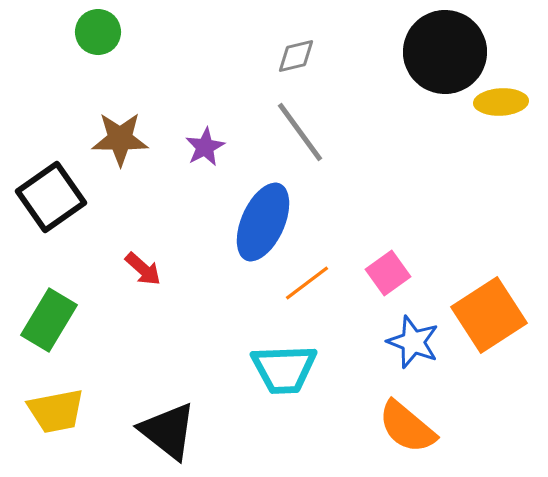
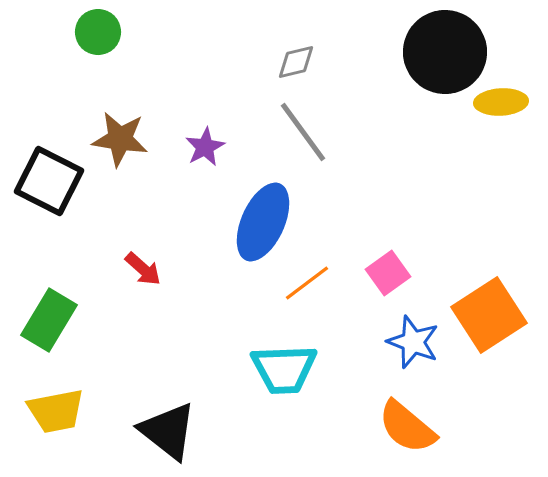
gray diamond: moved 6 px down
gray line: moved 3 px right
brown star: rotated 8 degrees clockwise
black square: moved 2 px left, 16 px up; rotated 28 degrees counterclockwise
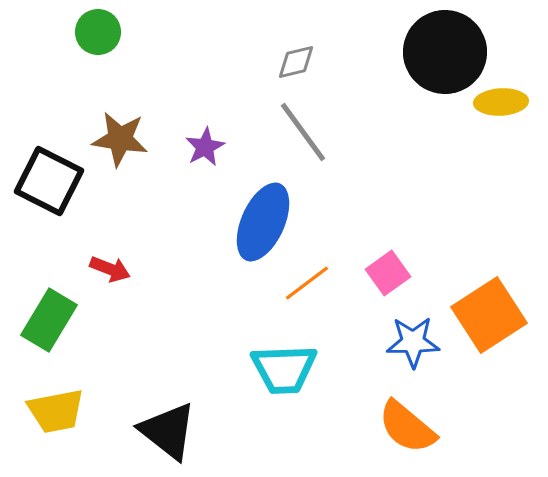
red arrow: moved 33 px left; rotated 21 degrees counterclockwise
blue star: rotated 22 degrees counterclockwise
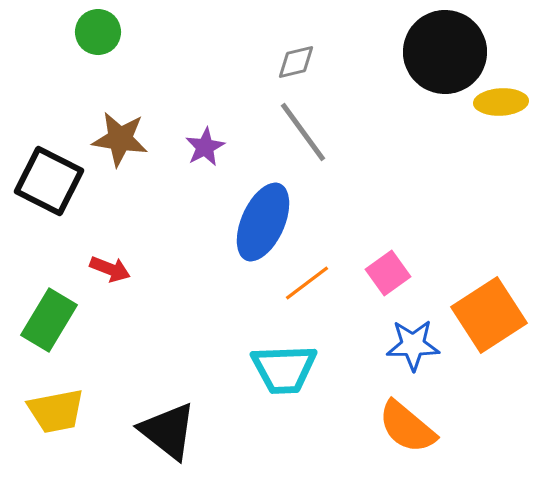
blue star: moved 3 px down
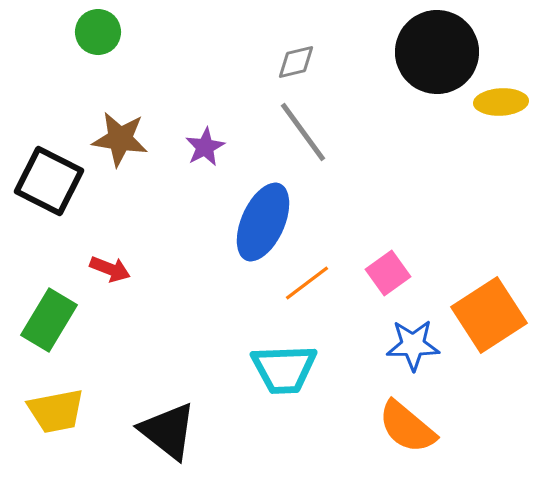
black circle: moved 8 px left
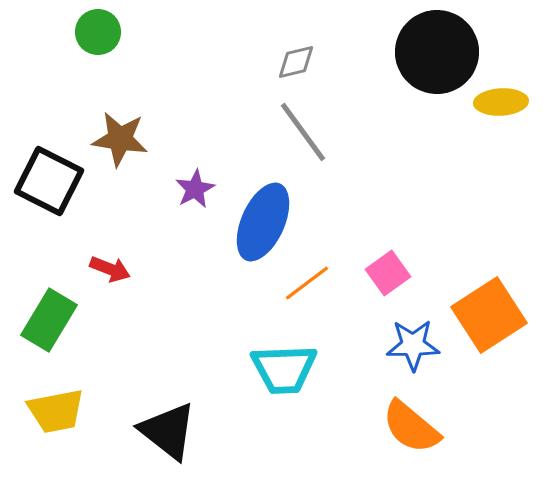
purple star: moved 10 px left, 42 px down
orange semicircle: moved 4 px right
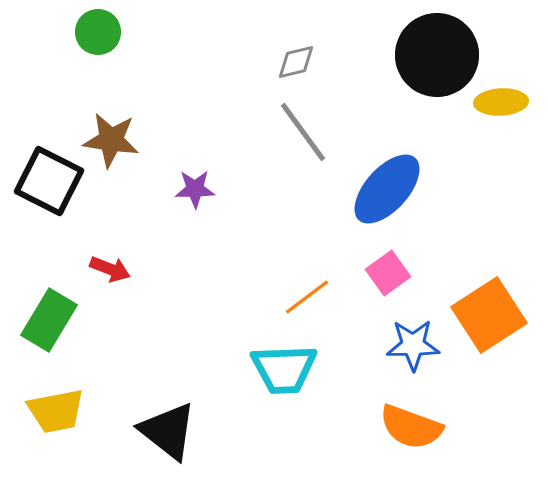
black circle: moved 3 px down
brown star: moved 9 px left, 1 px down
purple star: rotated 27 degrees clockwise
blue ellipse: moved 124 px right, 33 px up; rotated 18 degrees clockwise
orange line: moved 14 px down
orange semicircle: rotated 20 degrees counterclockwise
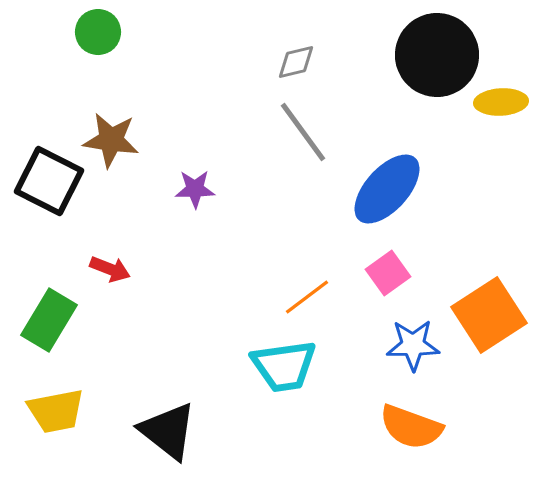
cyan trapezoid: moved 3 px up; rotated 6 degrees counterclockwise
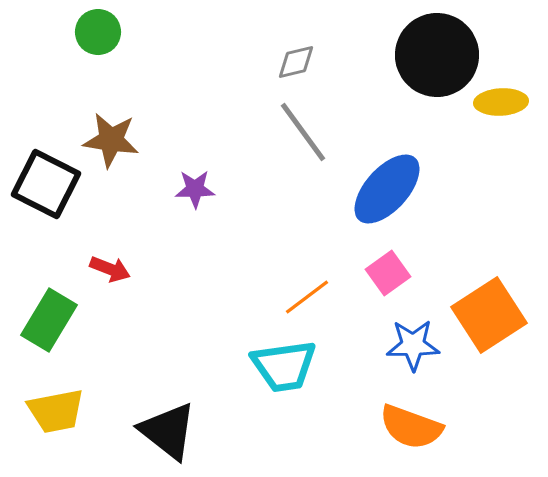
black square: moved 3 px left, 3 px down
